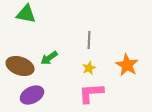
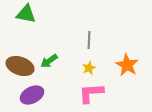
green arrow: moved 3 px down
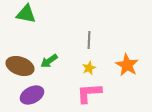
pink L-shape: moved 2 px left
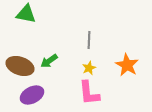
pink L-shape: rotated 92 degrees counterclockwise
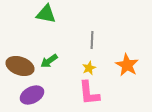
green triangle: moved 20 px right
gray line: moved 3 px right
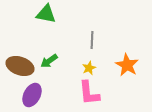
purple ellipse: rotated 35 degrees counterclockwise
